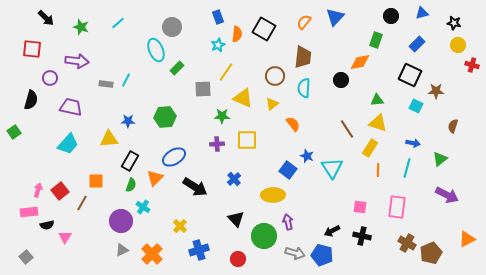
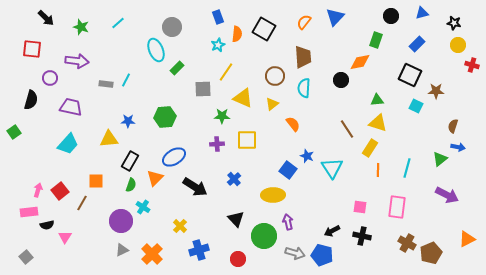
brown trapezoid at (303, 57): rotated 10 degrees counterclockwise
blue arrow at (413, 143): moved 45 px right, 4 px down
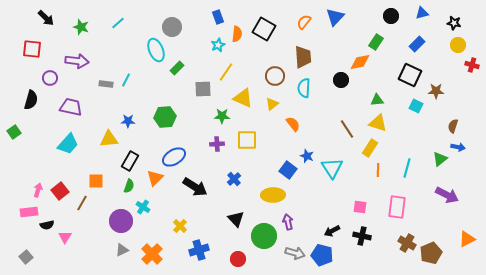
green rectangle at (376, 40): moved 2 px down; rotated 14 degrees clockwise
green semicircle at (131, 185): moved 2 px left, 1 px down
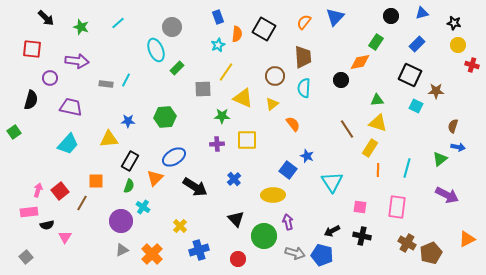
cyan triangle at (332, 168): moved 14 px down
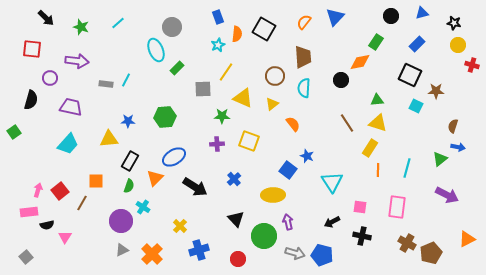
brown line at (347, 129): moved 6 px up
yellow square at (247, 140): moved 2 px right, 1 px down; rotated 20 degrees clockwise
black arrow at (332, 231): moved 9 px up
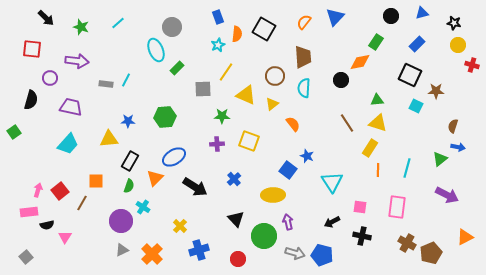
yellow triangle at (243, 98): moved 3 px right, 3 px up
orange triangle at (467, 239): moved 2 px left, 2 px up
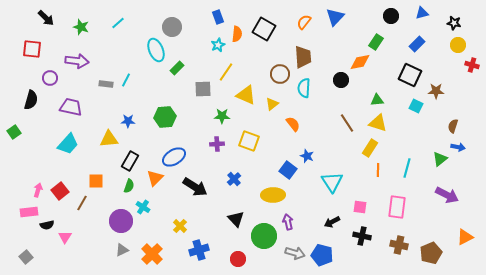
brown circle at (275, 76): moved 5 px right, 2 px up
brown cross at (407, 243): moved 8 px left, 2 px down; rotated 18 degrees counterclockwise
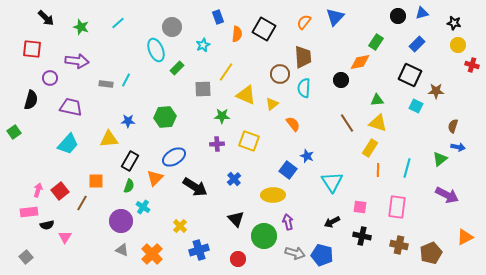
black circle at (391, 16): moved 7 px right
cyan star at (218, 45): moved 15 px left
gray triangle at (122, 250): rotated 48 degrees clockwise
